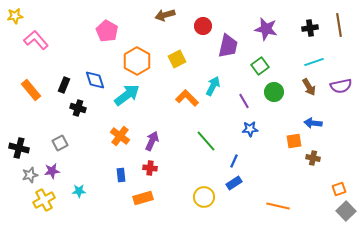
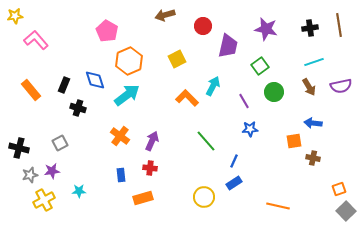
orange hexagon at (137, 61): moved 8 px left; rotated 8 degrees clockwise
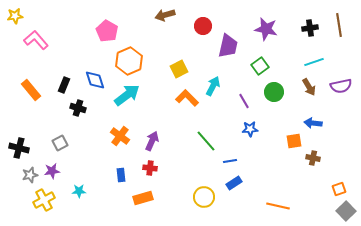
yellow square at (177, 59): moved 2 px right, 10 px down
blue line at (234, 161): moved 4 px left; rotated 56 degrees clockwise
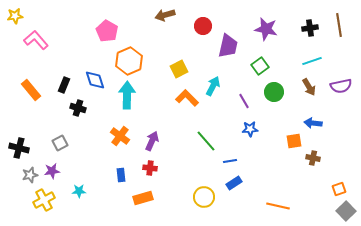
cyan line at (314, 62): moved 2 px left, 1 px up
cyan arrow at (127, 95): rotated 52 degrees counterclockwise
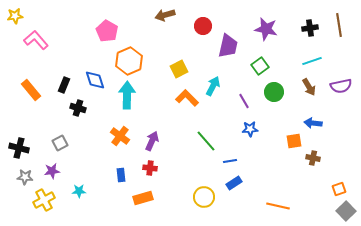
gray star at (30, 175): moved 5 px left, 2 px down; rotated 21 degrees clockwise
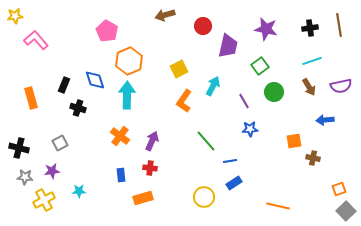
orange rectangle at (31, 90): moved 8 px down; rotated 25 degrees clockwise
orange L-shape at (187, 98): moved 3 px left, 3 px down; rotated 100 degrees counterclockwise
blue arrow at (313, 123): moved 12 px right, 3 px up; rotated 12 degrees counterclockwise
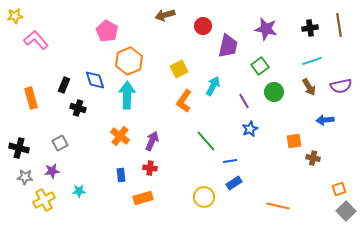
blue star at (250, 129): rotated 21 degrees counterclockwise
